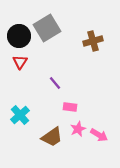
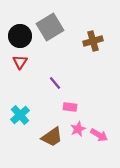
gray square: moved 3 px right, 1 px up
black circle: moved 1 px right
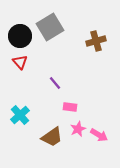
brown cross: moved 3 px right
red triangle: rotated 14 degrees counterclockwise
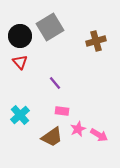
pink rectangle: moved 8 px left, 4 px down
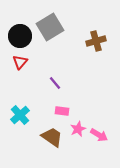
red triangle: rotated 21 degrees clockwise
brown trapezoid: rotated 110 degrees counterclockwise
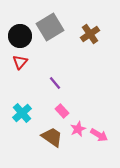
brown cross: moved 6 px left, 7 px up; rotated 18 degrees counterclockwise
pink rectangle: rotated 40 degrees clockwise
cyan cross: moved 2 px right, 2 px up
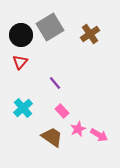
black circle: moved 1 px right, 1 px up
cyan cross: moved 1 px right, 5 px up
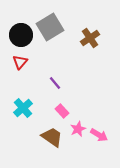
brown cross: moved 4 px down
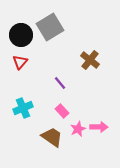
brown cross: moved 22 px down; rotated 18 degrees counterclockwise
purple line: moved 5 px right
cyan cross: rotated 18 degrees clockwise
pink arrow: moved 8 px up; rotated 30 degrees counterclockwise
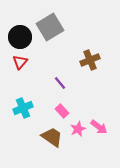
black circle: moved 1 px left, 2 px down
brown cross: rotated 30 degrees clockwise
pink arrow: rotated 36 degrees clockwise
